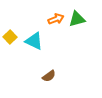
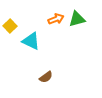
yellow square: moved 11 px up
cyan triangle: moved 3 px left
brown semicircle: moved 3 px left, 1 px down
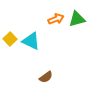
yellow square: moved 13 px down
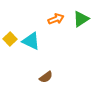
green triangle: moved 4 px right; rotated 18 degrees counterclockwise
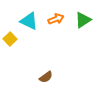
green triangle: moved 2 px right, 1 px down
cyan triangle: moved 2 px left, 20 px up
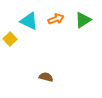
brown semicircle: rotated 128 degrees counterclockwise
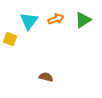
cyan triangle: rotated 42 degrees clockwise
yellow square: rotated 24 degrees counterclockwise
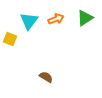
green triangle: moved 2 px right, 2 px up
brown semicircle: rotated 16 degrees clockwise
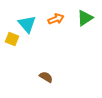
cyan triangle: moved 2 px left, 3 px down; rotated 18 degrees counterclockwise
yellow square: moved 2 px right
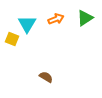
cyan triangle: rotated 12 degrees clockwise
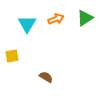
yellow square: moved 17 px down; rotated 32 degrees counterclockwise
